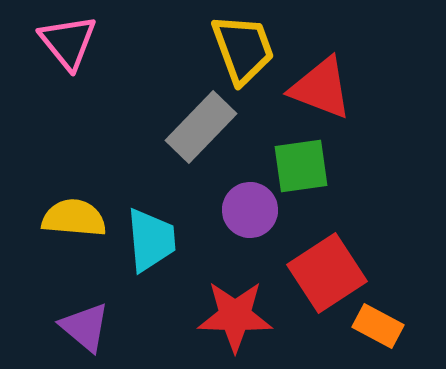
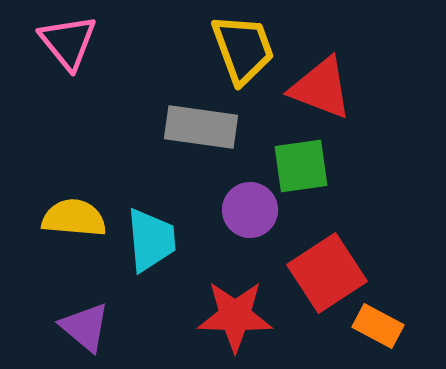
gray rectangle: rotated 54 degrees clockwise
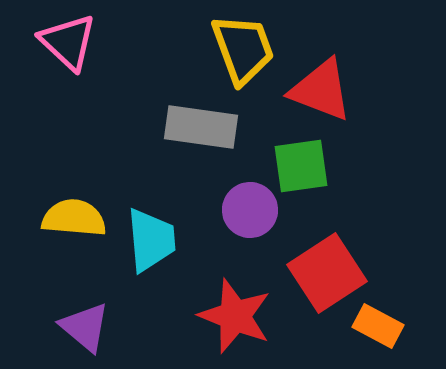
pink triangle: rotated 8 degrees counterclockwise
red triangle: moved 2 px down
red star: rotated 20 degrees clockwise
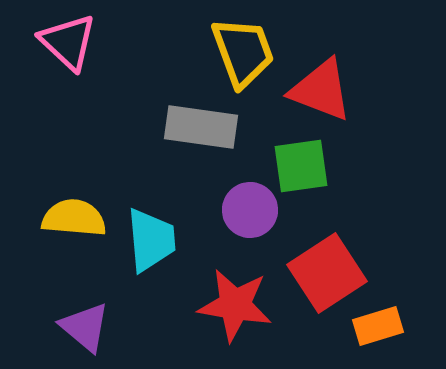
yellow trapezoid: moved 3 px down
red star: moved 11 px up; rotated 12 degrees counterclockwise
orange rectangle: rotated 45 degrees counterclockwise
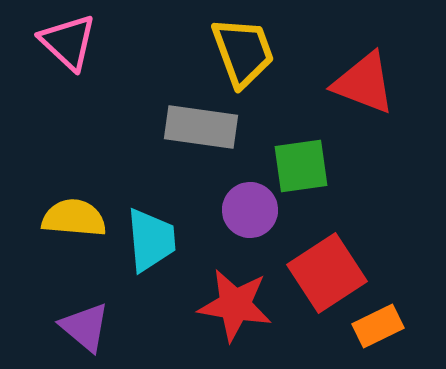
red triangle: moved 43 px right, 7 px up
orange rectangle: rotated 9 degrees counterclockwise
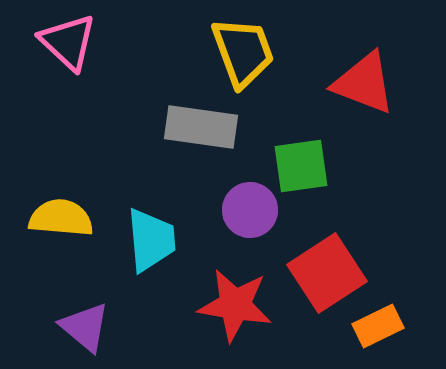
yellow semicircle: moved 13 px left
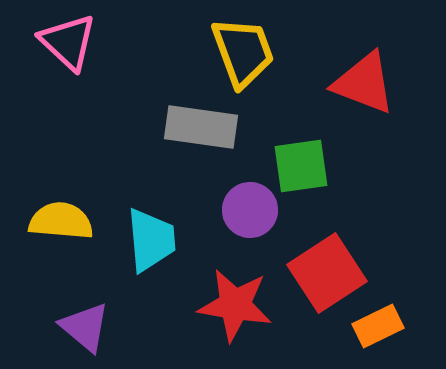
yellow semicircle: moved 3 px down
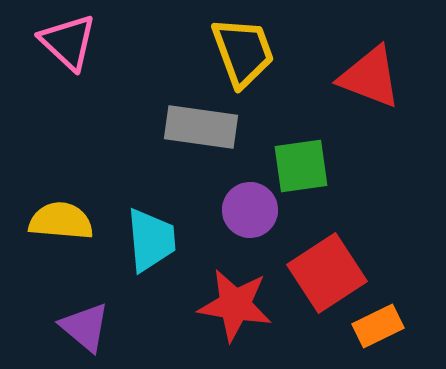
red triangle: moved 6 px right, 6 px up
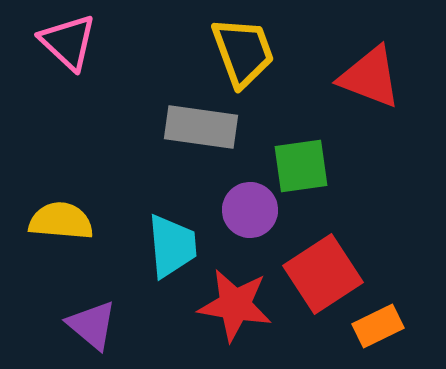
cyan trapezoid: moved 21 px right, 6 px down
red square: moved 4 px left, 1 px down
purple triangle: moved 7 px right, 2 px up
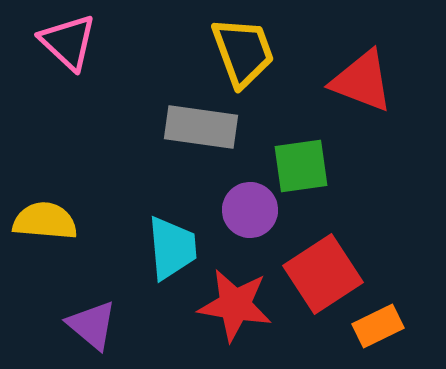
red triangle: moved 8 px left, 4 px down
yellow semicircle: moved 16 px left
cyan trapezoid: moved 2 px down
